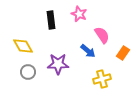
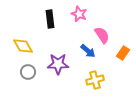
black rectangle: moved 1 px left, 1 px up
yellow cross: moved 7 px left, 1 px down
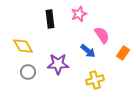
pink star: rotated 28 degrees clockwise
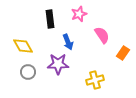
blue arrow: moved 20 px left, 9 px up; rotated 28 degrees clockwise
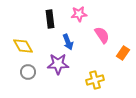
pink star: rotated 14 degrees clockwise
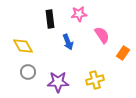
purple star: moved 18 px down
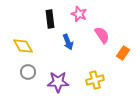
pink star: rotated 28 degrees clockwise
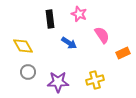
blue arrow: moved 1 px right, 1 px down; rotated 35 degrees counterclockwise
orange rectangle: rotated 32 degrees clockwise
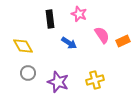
orange rectangle: moved 12 px up
gray circle: moved 1 px down
purple star: rotated 20 degrees clockwise
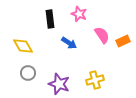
purple star: moved 1 px right, 2 px down
